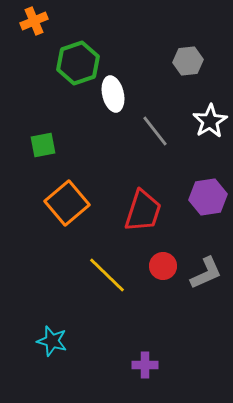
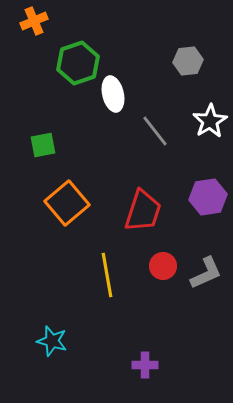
yellow line: rotated 36 degrees clockwise
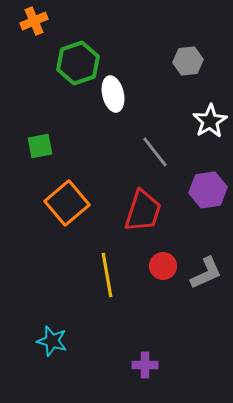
gray line: moved 21 px down
green square: moved 3 px left, 1 px down
purple hexagon: moved 7 px up
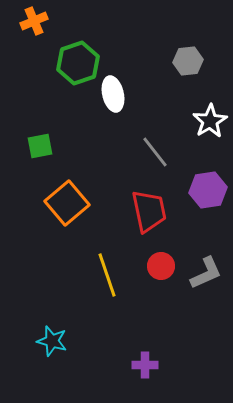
red trapezoid: moved 6 px right; rotated 30 degrees counterclockwise
red circle: moved 2 px left
yellow line: rotated 9 degrees counterclockwise
